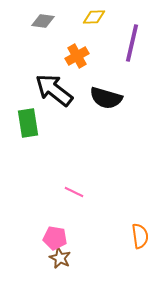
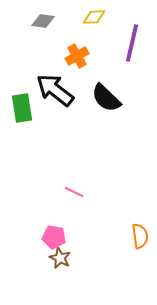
black arrow: moved 1 px right
black semicircle: rotated 28 degrees clockwise
green rectangle: moved 6 px left, 15 px up
pink pentagon: moved 1 px left, 1 px up
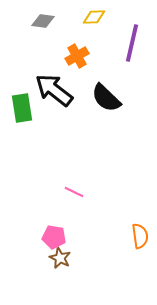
black arrow: moved 1 px left
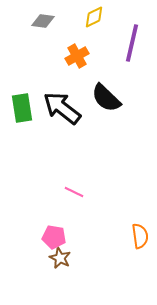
yellow diamond: rotated 25 degrees counterclockwise
black arrow: moved 8 px right, 18 px down
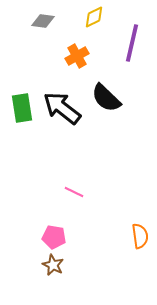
brown star: moved 7 px left, 7 px down
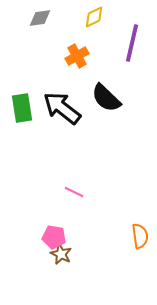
gray diamond: moved 3 px left, 3 px up; rotated 15 degrees counterclockwise
brown star: moved 8 px right, 11 px up
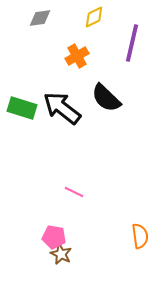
green rectangle: rotated 64 degrees counterclockwise
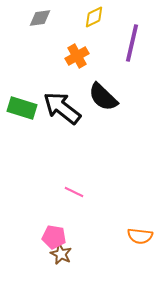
black semicircle: moved 3 px left, 1 px up
orange semicircle: rotated 105 degrees clockwise
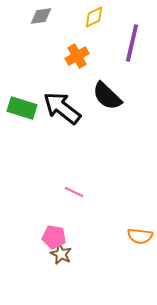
gray diamond: moved 1 px right, 2 px up
black semicircle: moved 4 px right, 1 px up
